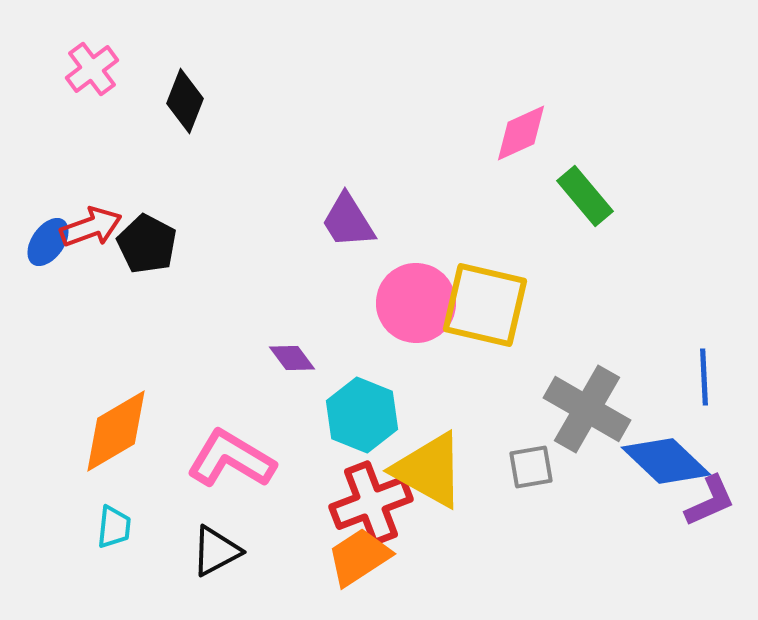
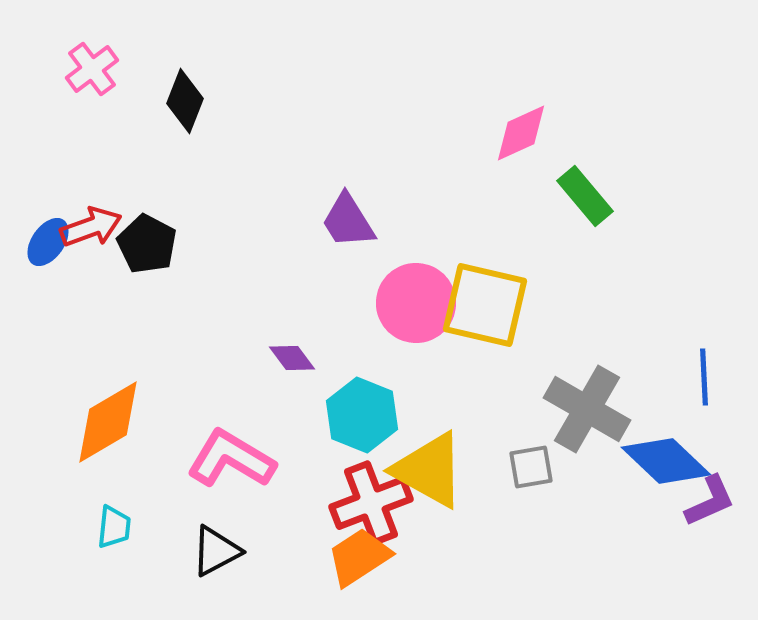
orange diamond: moved 8 px left, 9 px up
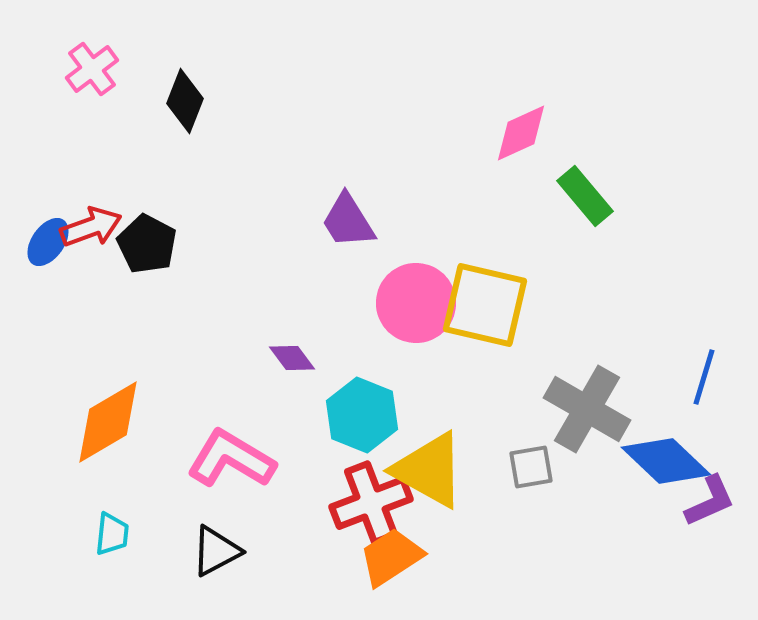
blue line: rotated 20 degrees clockwise
cyan trapezoid: moved 2 px left, 7 px down
orange trapezoid: moved 32 px right
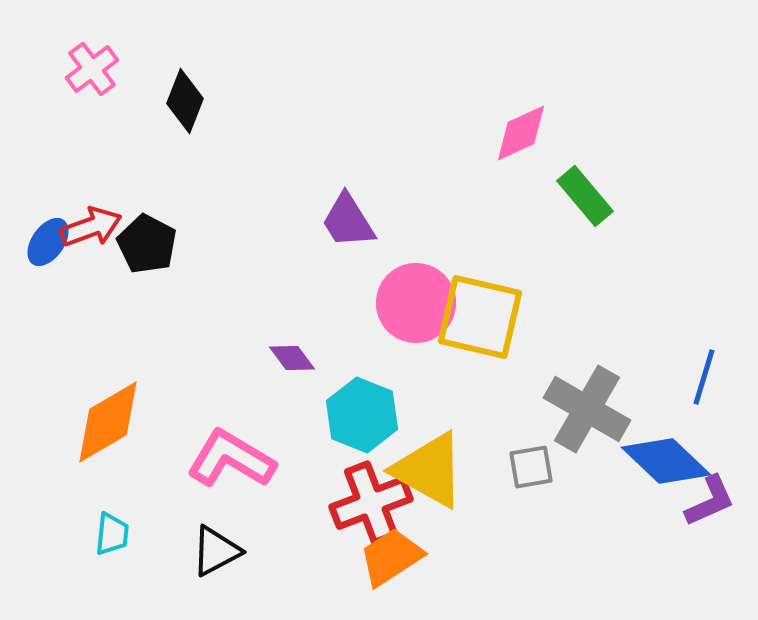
yellow square: moved 5 px left, 12 px down
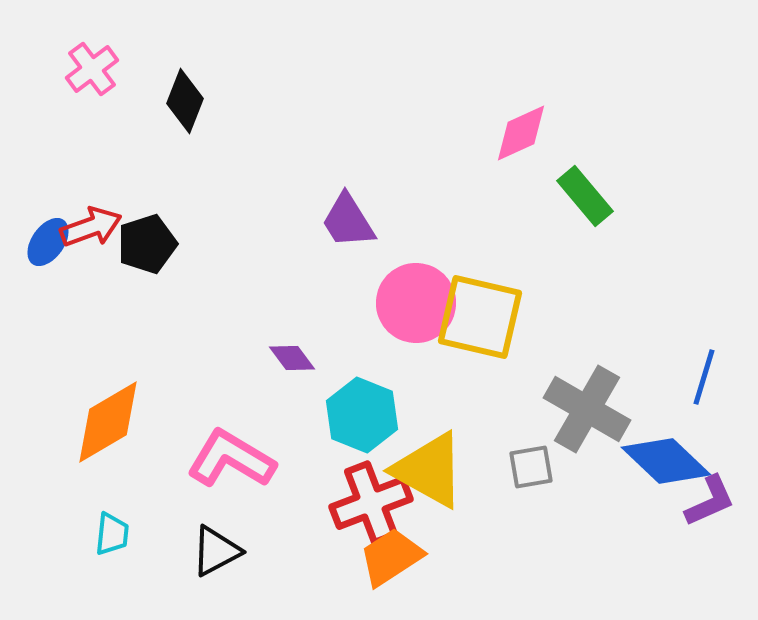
black pentagon: rotated 26 degrees clockwise
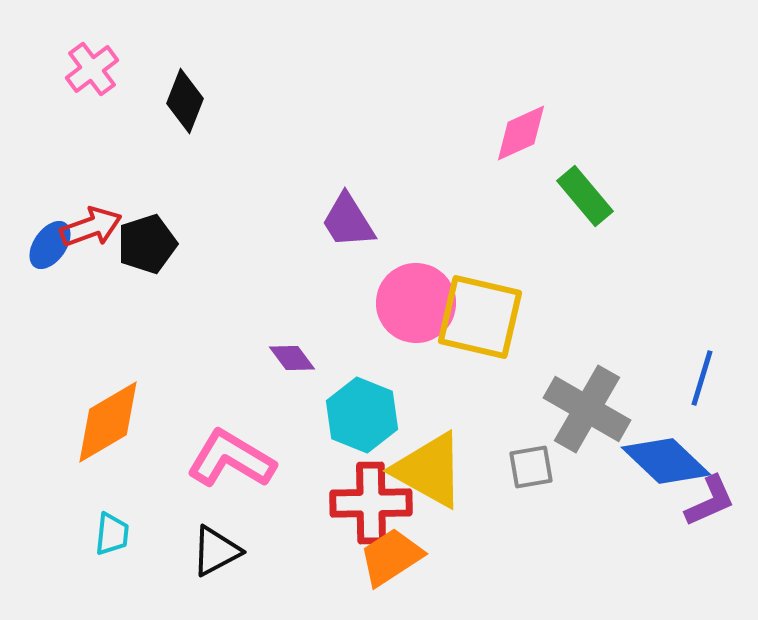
blue ellipse: moved 2 px right, 3 px down
blue line: moved 2 px left, 1 px down
red cross: rotated 20 degrees clockwise
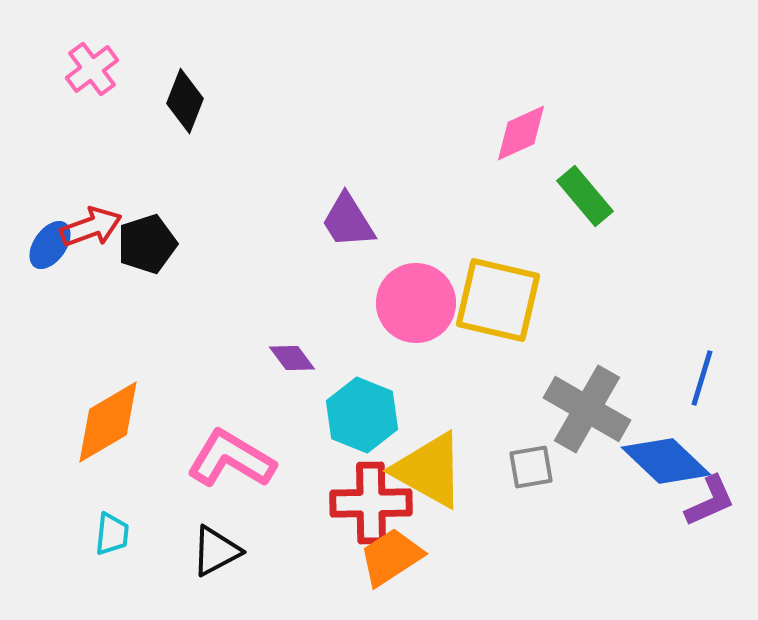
yellow square: moved 18 px right, 17 px up
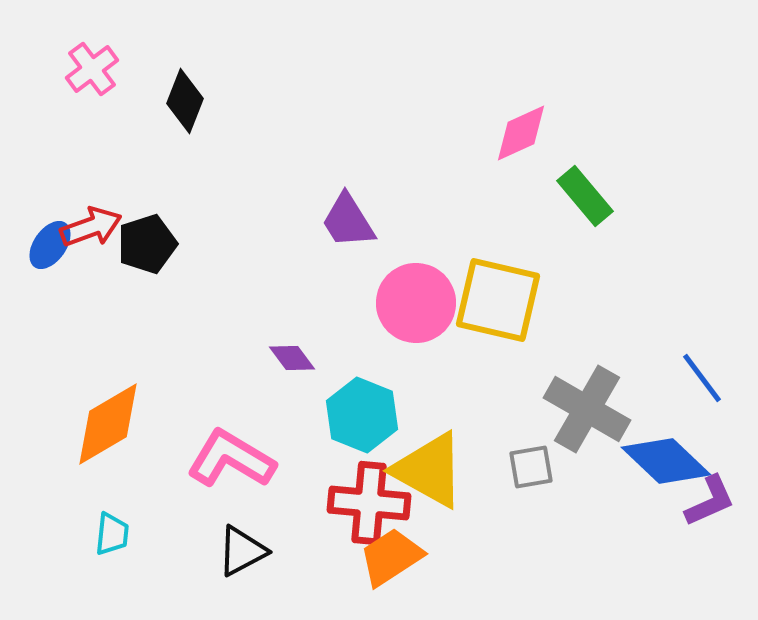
blue line: rotated 54 degrees counterclockwise
orange diamond: moved 2 px down
red cross: moved 2 px left; rotated 6 degrees clockwise
black triangle: moved 26 px right
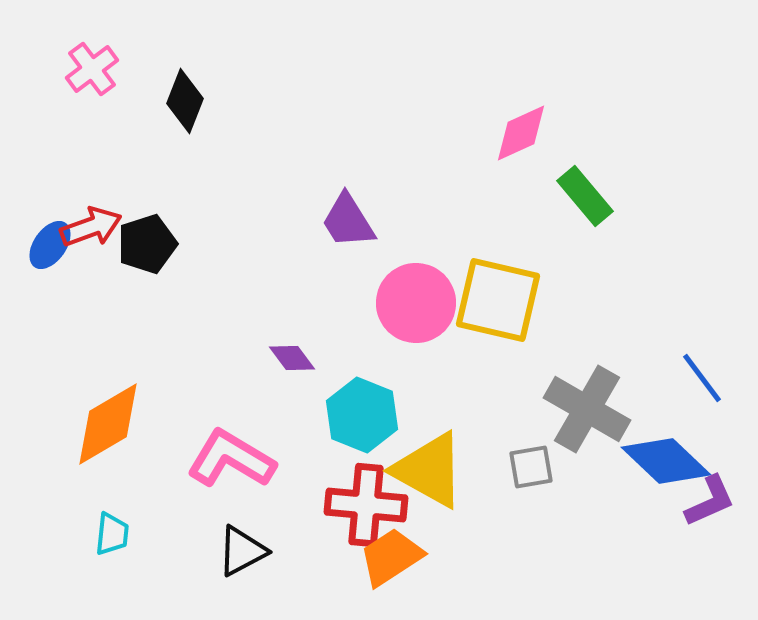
red cross: moved 3 px left, 2 px down
